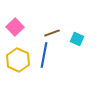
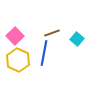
pink square: moved 9 px down
cyan square: rotated 16 degrees clockwise
blue line: moved 2 px up
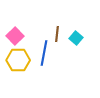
brown line: moved 5 px right, 1 px down; rotated 63 degrees counterclockwise
cyan square: moved 1 px left, 1 px up
yellow hexagon: rotated 25 degrees counterclockwise
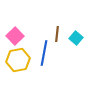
yellow hexagon: rotated 10 degrees counterclockwise
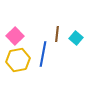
blue line: moved 1 px left, 1 px down
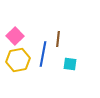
brown line: moved 1 px right, 5 px down
cyan square: moved 6 px left, 26 px down; rotated 32 degrees counterclockwise
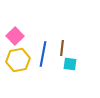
brown line: moved 4 px right, 9 px down
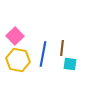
yellow hexagon: rotated 20 degrees clockwise
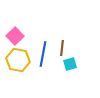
cyan square: rotated 24 degrees counterclockwise
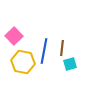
pink square: moved 1 px left
blue line: moved 1 px right, 3 px up
yellow hexagon: moved 5 px right, 2 px down
